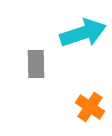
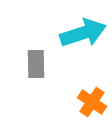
orange cross: moved 2 px right, 5 px up
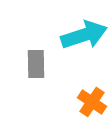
cyan arrow: moved 1 px right, 2 px down
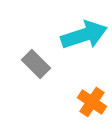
gray rectangle: rotated 44 degrees counterclockwise
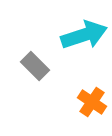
gray rectangle: moved 1 px left, 2 px down
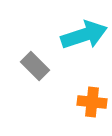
orange cross: rotated 28 degrees counterclockwise
